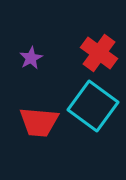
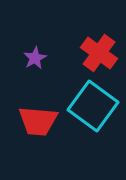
purple star: moved 4 px right
red trapezoid: moved 1 px left, 1 px up
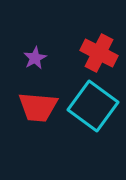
red cross: rotated 9 degrees counterclockwise
red trapezoid: moved 14 px up
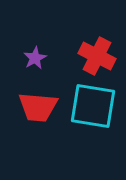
red cross: moved 2 px left, 3 px down
cyan square: rotated 27 degrees counterclockwise
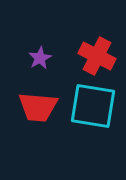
purple star: moved 5 px right
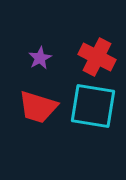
red cross: moved 1 px down
red trapezoid: rotated 12 degrees clockwise
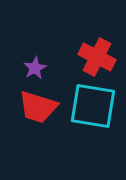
purple star: moved 5 px left, 10 px down
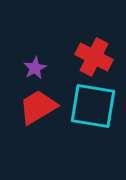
red cross: moved 3 px left
red trapezoid: rotated 132 degrees clockwise
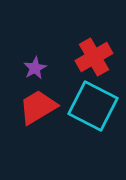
red cross: rotated 33 degrees clockwise
cyan square: rotated 18 degrees clockwise
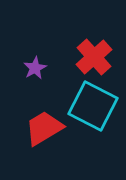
red cross: rotated 12 degrees counterclockwise
red trapezoid: moved 6 px right, 21 px down
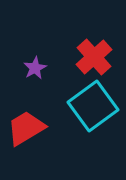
cyan square: rotated 27 degrees clockwise
red trapezoid: moved 18 px left
